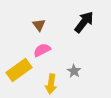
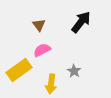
black arrow: moved 3 px left
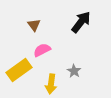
brown triangle: moved 5 px left
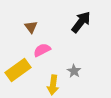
brown triangle: moved 3 px left, 2 px down
yellow rectangle: moved 1 px left
yellow arrow: moved 2 px right, 1 px down
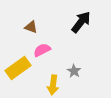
brown triangle: rotated 32 degrees counterclockwise
yellow rectangle: moved 2 px up
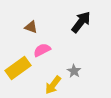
yellow arrow: rotated 30 degrees clockwise
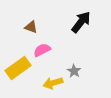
yellow arrow: moved 2 px up; rotated 36 degrees clockwise
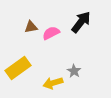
brown triangle: rotated 32 degrees counterclockwise
pink semicircle: moved 9 px right, 17 px up
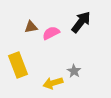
yellow rectangle: moved 3 px up; rotated 75 degrees counterclockwise
